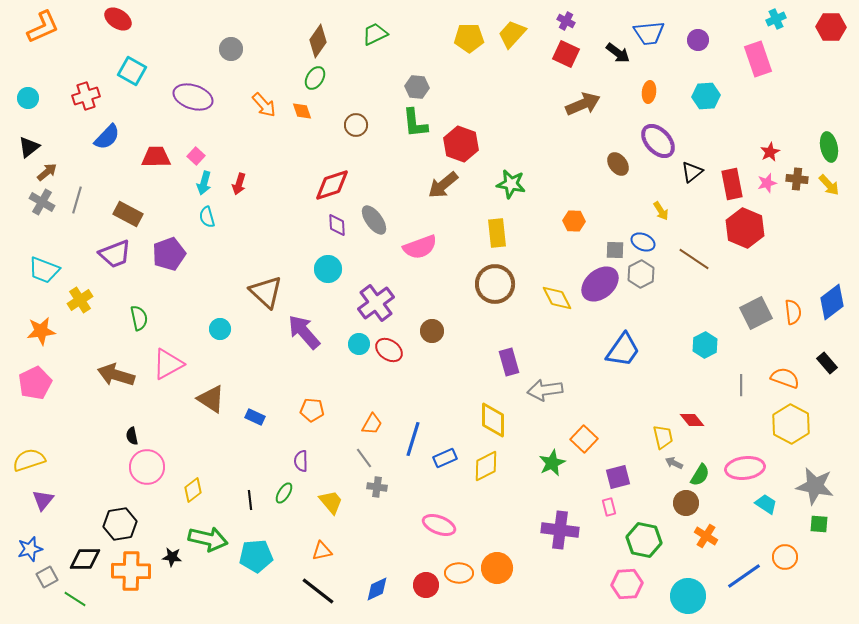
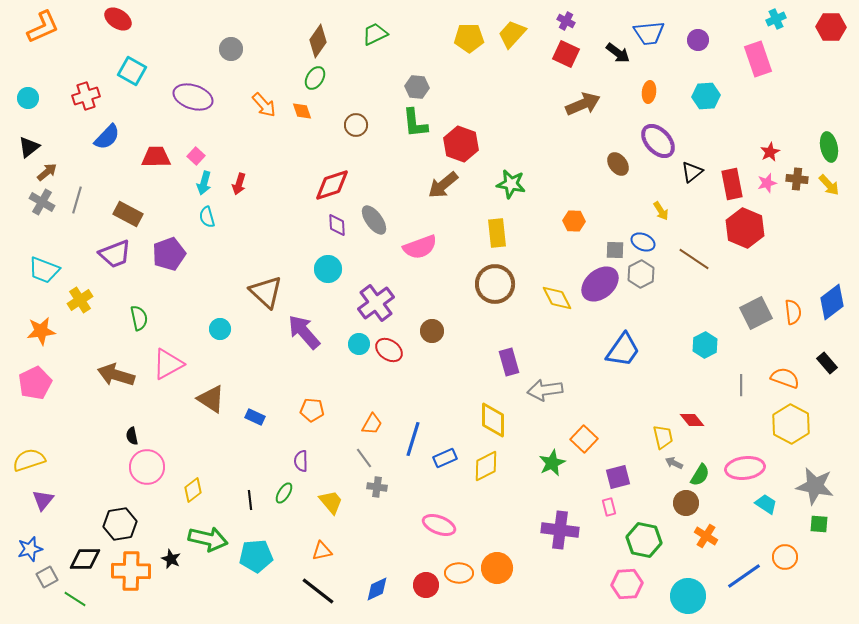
black star at (172, 557): moved 1 px left, 2 px down; rotated 18 degrees clockwise
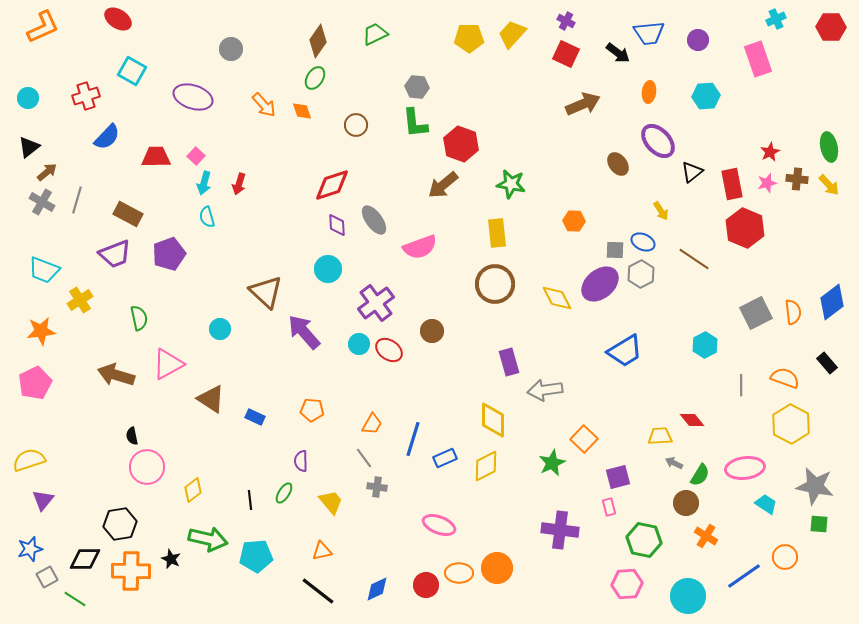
blue trapezoid at (623, 350): moved 2 px right, 1 px down; rotated 24 degrees clockwise
yellow trapezoid at (663, 437): moved 3 px left, 1 px up; rotated 80 degrees counterclockwise
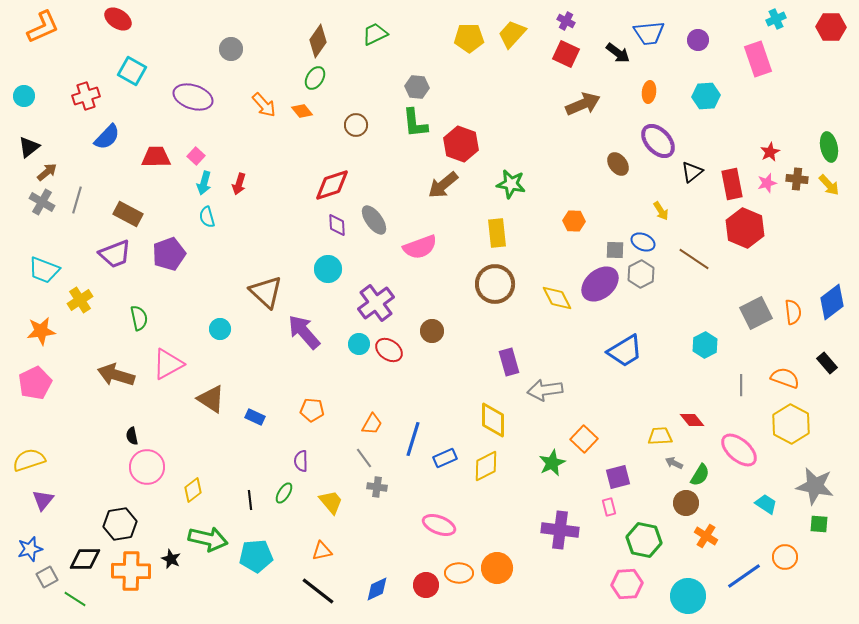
cyan circle at (28, 98): moved 4 px left, 2 px up
orange diamond at (302, 111): rotated 20 degrees counterclockwise
pink ellipse at (745, 468): moved 6 px left, 18 px up; rotated 48 degrees clockwise
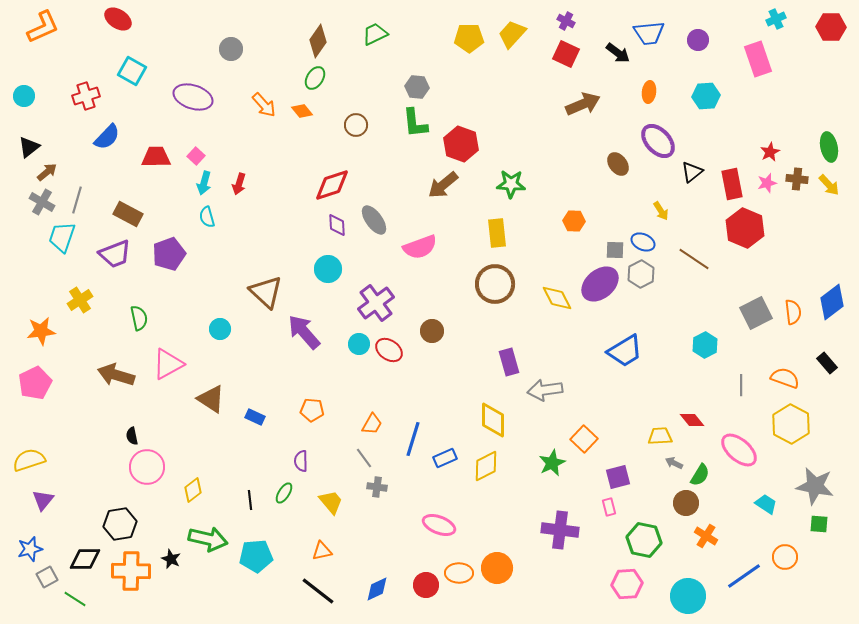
green star at (511, 184): rotated 8 degrees counterclockwise
cyan trapezoid at (44, 270): moved 18 px right, 33 px up; rotated 88 degrees clockwise
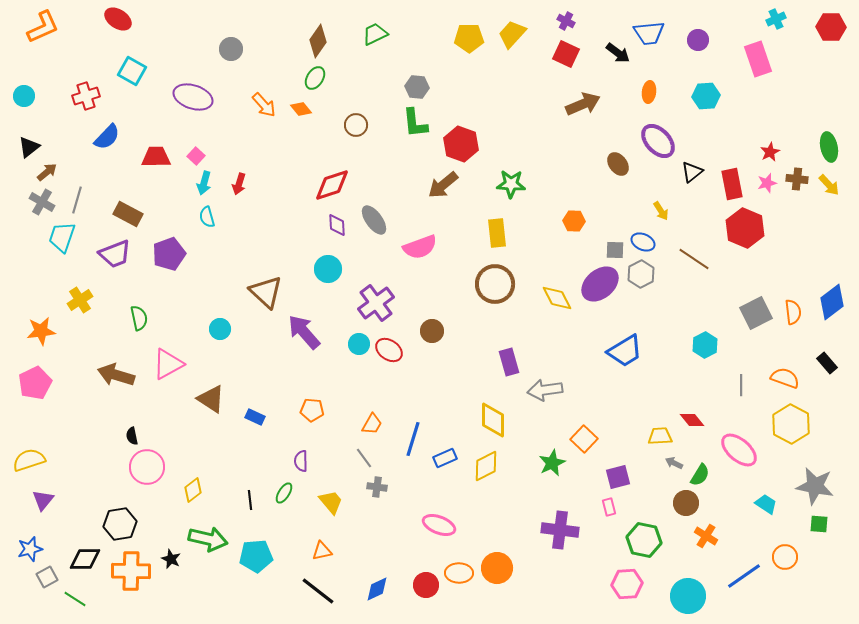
orange diamond at (302, 111): moved 1 px left, 2 px up
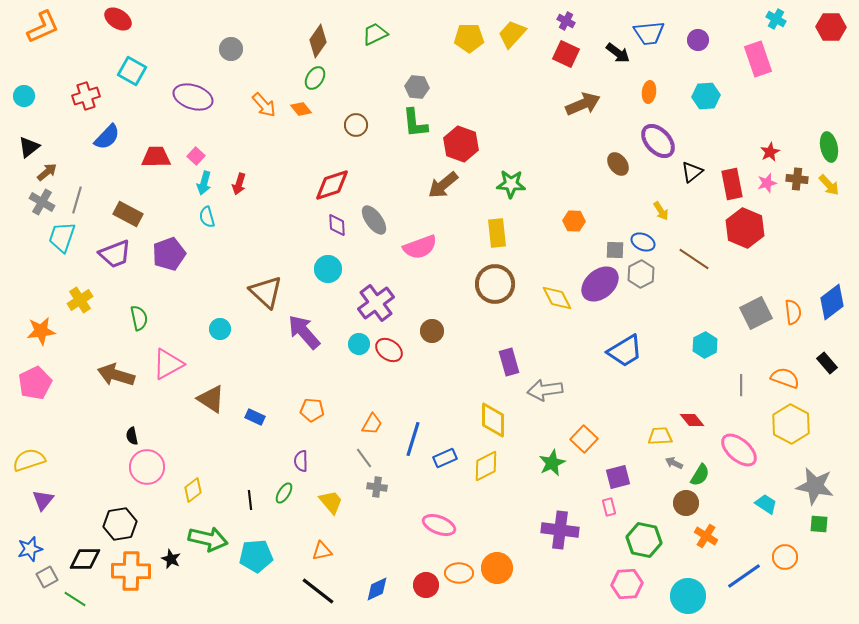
cyan cross at (776, 19): rotated 36 degrees counterclockwise
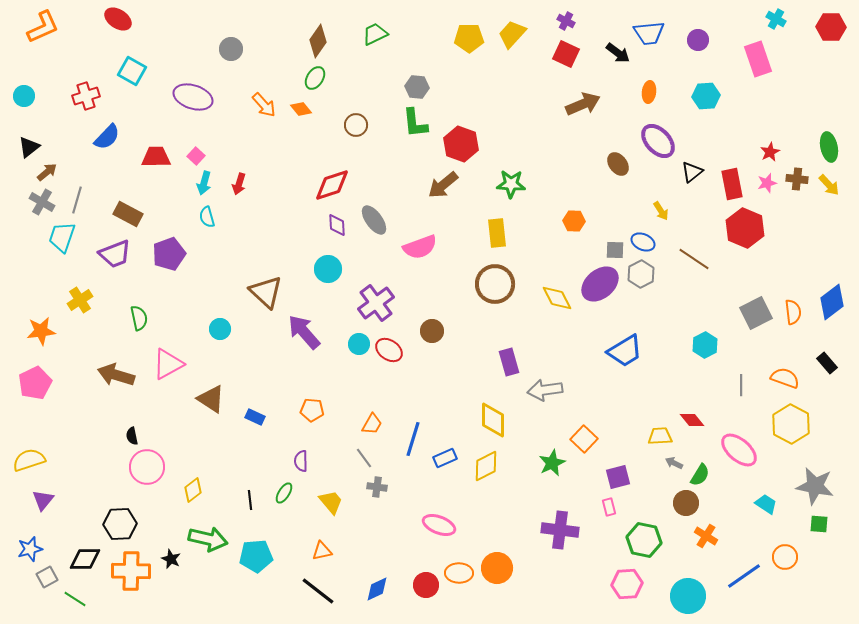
black hexagon at (120, 524): rotated 8 degrees clockwise
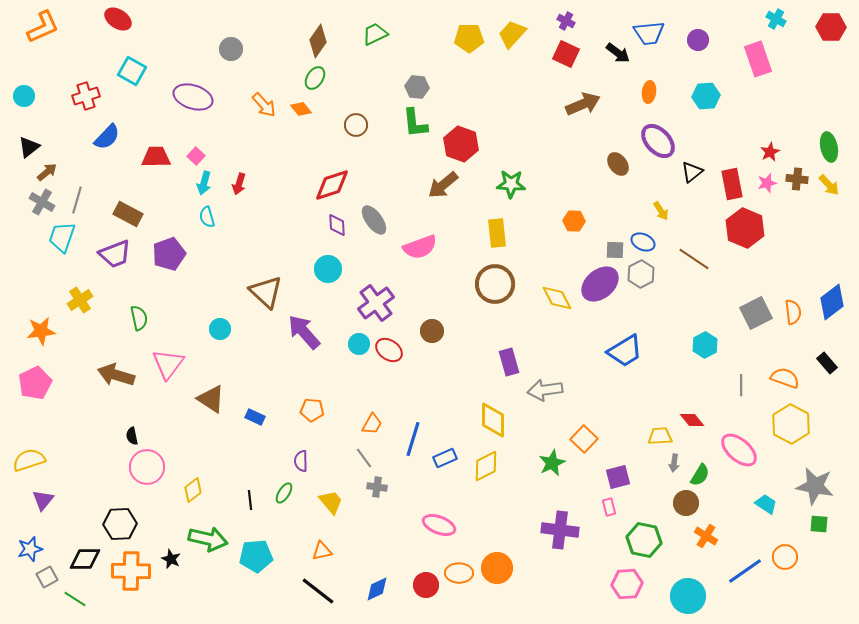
pink triangle at (168, 364): rotated 24 degrees counterclockwise
gray arrow at (674, 463): rotated 108 degrees counterclockwise
blue line at (744, 576): moved 1 px right, 5 px up
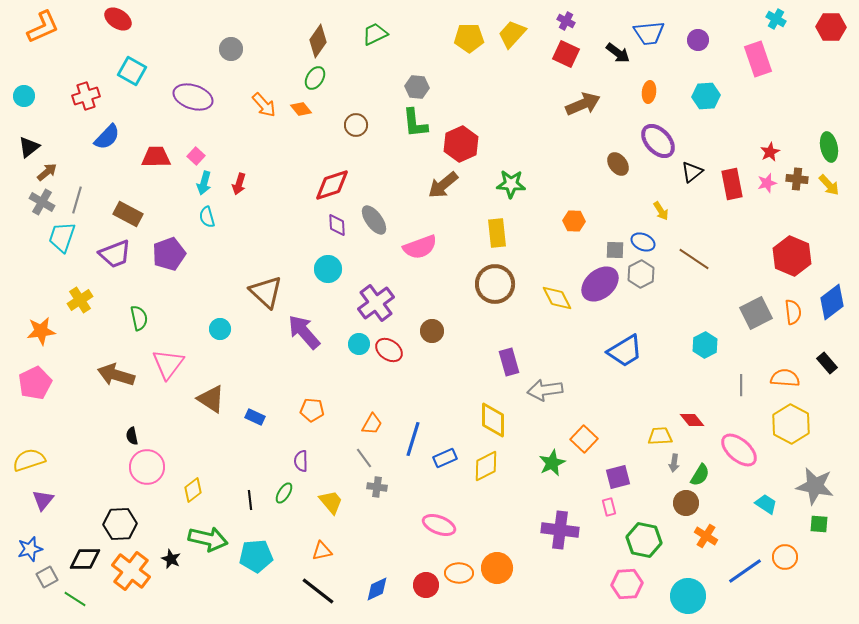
red hexagon at (461, 144): rotated 16 degrees clockwise
red hexagon at (745, 228): moved 47 px right, 28 px down
orange semicircle at (785, 378): rotated 16 degrees counterclockwise
orange cross at (131, 571): rotated 36 degrees clockwise
